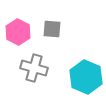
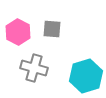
cyan hexagon: moved 1 px up; rotated 20 degrees clockwise
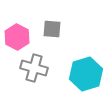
pink hexagon: moved 1 px left, 5 px down
cyan hexagon: moved 2 px up
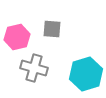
pink hexagon: rotated 20 degrees clockwise
